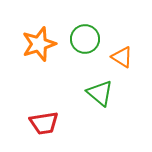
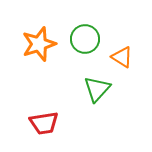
green triangle: moved 3 px left, 4 px up; rotated 32 degrees clockwise
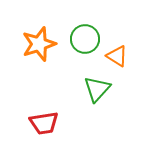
orange triangle: moved 5 px left, 1 px up
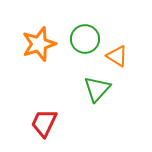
red trapezoid: rotated 124 degrees clockwise
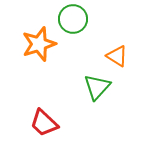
green circle: moved 12 px left, 20 px up
green triangle: moved 2 px up
red trapezoid: rotated 72 degrees counterclockwise
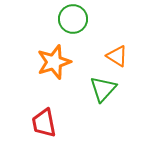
orange star: moved 15 px right, 18 px down
green triangle: moved 6 px right, 2 px down
red trapezoid: rotated 36 degrees clockwise
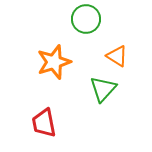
green circle: moved 13 px right
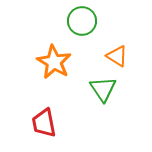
green circle: moved 4 px left, 2 px down
orange star: rotated 24 degrees counterclockwise
green triangle: rotated 16 degrees counterclockwise
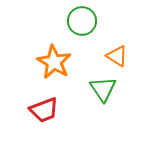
red trapezoid: moved 13 px up; rotated 100 degrees counterclockwise
